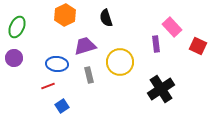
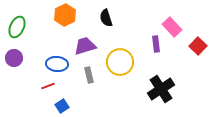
red square: rotated 18 degrees clockwise
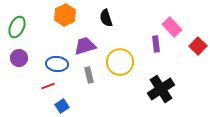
purple circle: moved 5 px right
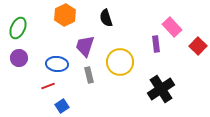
green ellipse: moved 1 px right, 1 px down
purple trapezoid: rotated 55 degrees counterclockwise
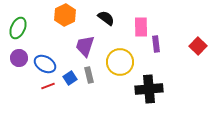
black semicircle: rotated 144 degrees clockwise
pink rectangle: moved 31 px left; rotated 42 degrees clockwise
blue ellipse: moved 12 px left; rotated 25 degrees clockwise
black cross: moved 12 px left; rotated 28 degrees clockwise
blue square: moved 8 px right, 28 px up
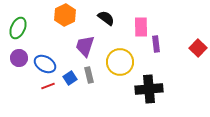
red square: moved 2 px down
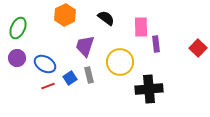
purple circle: moved 2 px left
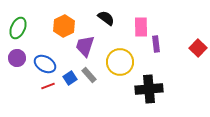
orange hexagon: moved 1 px left, 11 px down
gray rectangle: rotated 28 degrees counterclockwise
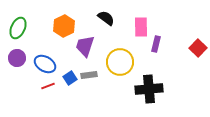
purple rectangle: rotated 21 degrees clockwise
gray rectangle: rotated 56 degrees counterclockwise
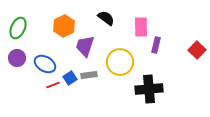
purple rectangle: moved 1 px down
red square: moved 1 px left, 2 px down
red line: moved 5 px right, 1 px up
